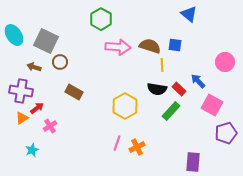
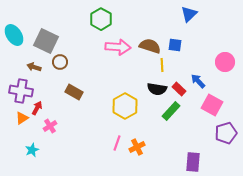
blue triangle: rotated 36 degrees clockwise
red arrow: rotated 24 degrees counterclockwise
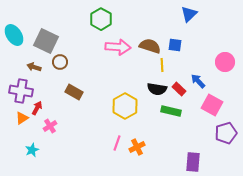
green rectangle: rotated 60 degrees clockwise
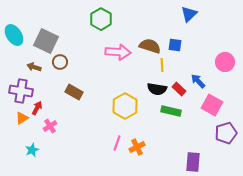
pink arrow: moved 5 px down
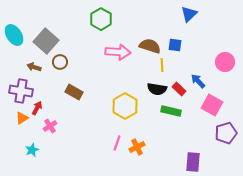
gray square: rotated 15 degrees clockwise
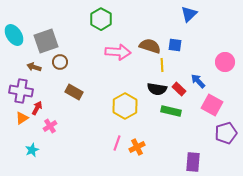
gray square: rotated 30 degrees clockwise
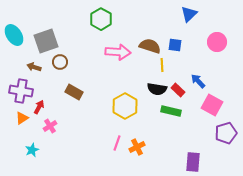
pink circle: moved 8 px left, 20 px up
red rectangle: moved 1 px left, 1 px down
red arrow: moved 2 px right, 1 px up
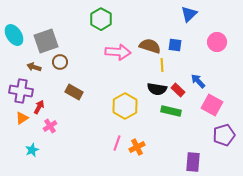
purple pentagon: moved 2 px left, 2 px down
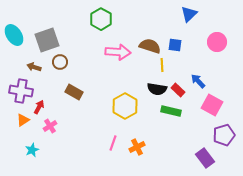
gray square: moved 1 px right, 1 px up
orange triangle: moved 1 px right, 2 px down
pink line: moved 4 px left
purple rectangle: moved 12 px right, 4 px up; rotated 42 degrees counterclockwise
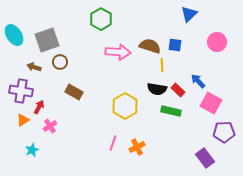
pink square: moved 1 px left, 2 px up
purple pentagon: moved 3 px up; rotated 15 degrees clockwise
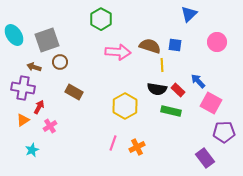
purple cross: moved 2 px right, 3 px up
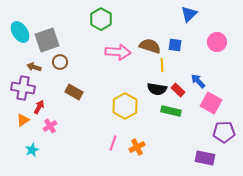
cyan ellipse: moved 6 px right, 3 px up
purple rectangle: rotated 42 degrees counterclockwise
